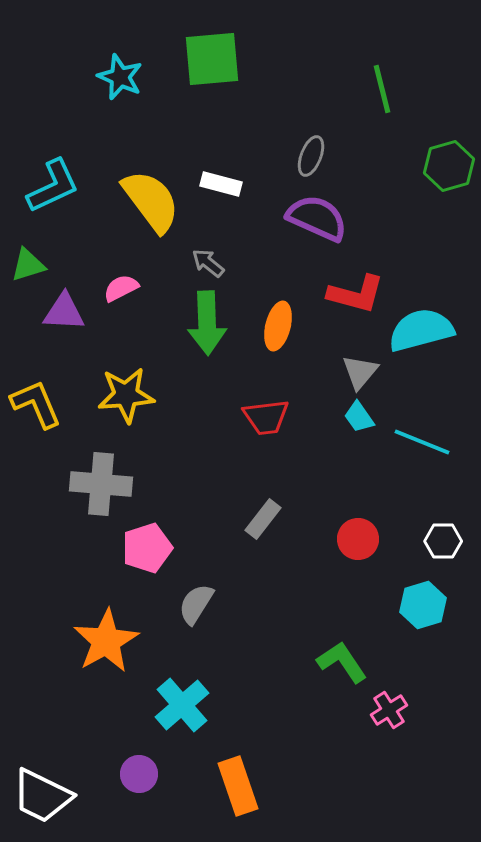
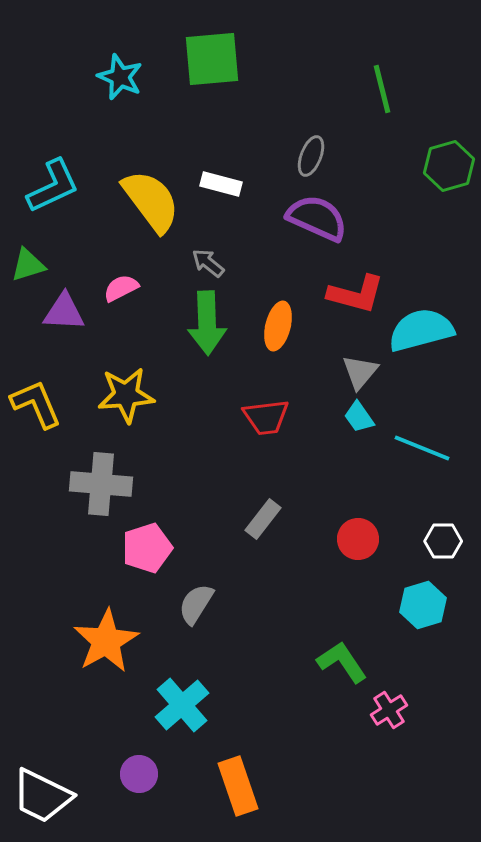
cyan line: moved 6 px down
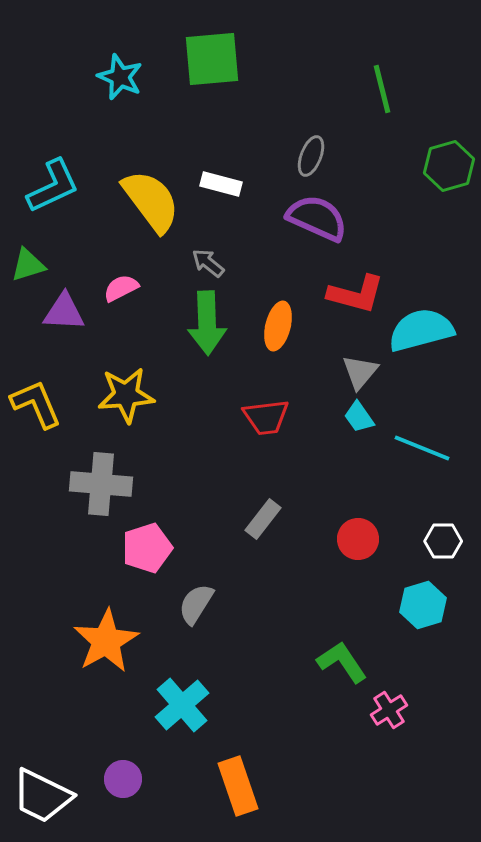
purple circle: moved 16 px left, 5 px down
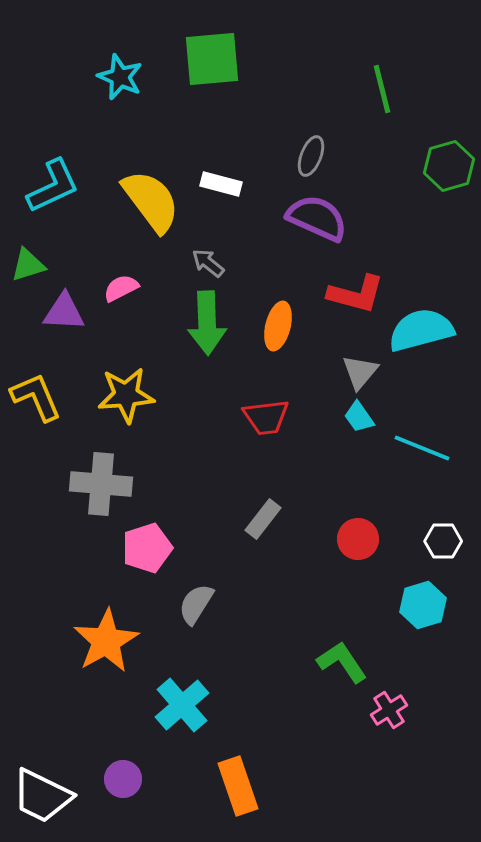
yellow L-shape: moved 7 px up
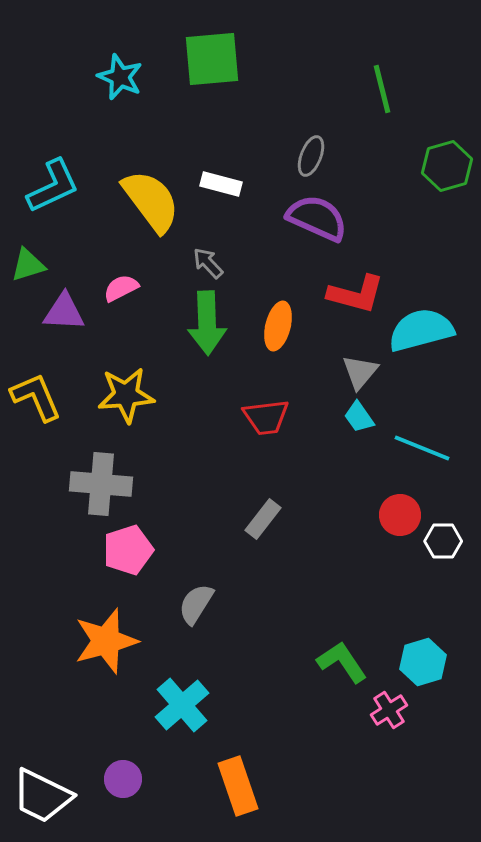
green hexagon: moved 2 px left
gray arrow: rotated 8 degrees clockwise
red circle: moved 42 px right, 24 px up
pink pentagon: moved 19 px left, 2 px down
cyan hexagon: moved 57 px down
orange star: rotated 14 degrees clockwise
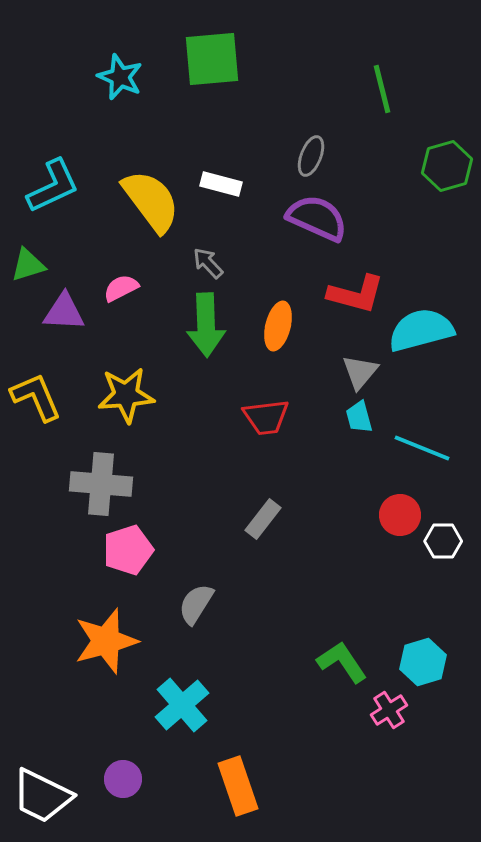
green arrow: moved 1 px left, 2 px down
cyan trapezoid: rotated 20 degrees clockwise
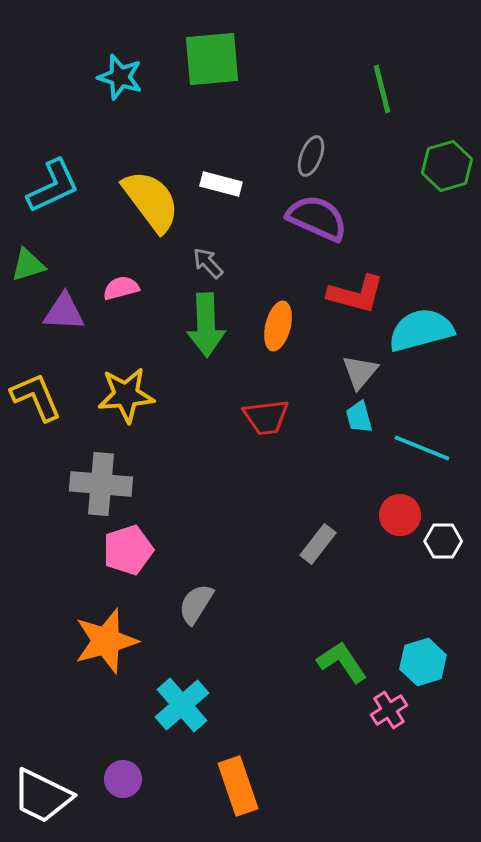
cyan star: rotated 6 degrees counterclockwise
pink semicircle: rotated 12 degrees clockwise
gray rectangle: moved 55 px right, 25 px down
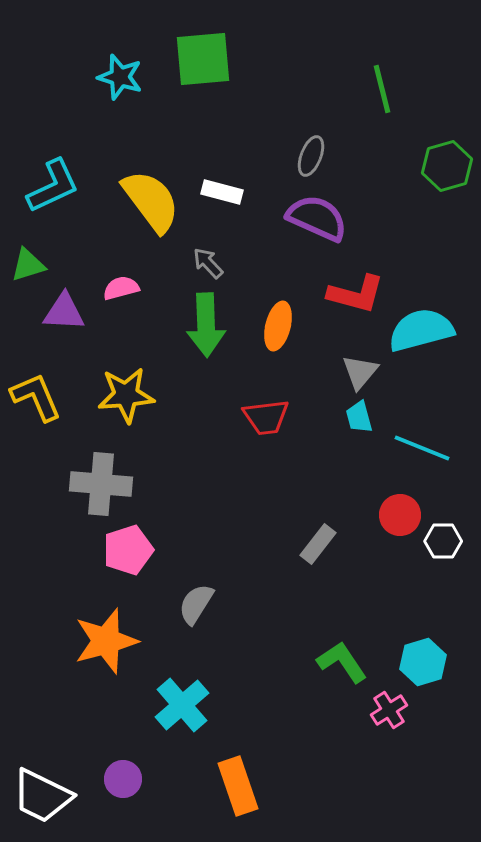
green square: moved 9 px left
white rectangle: moved 1 px right, 8 px down
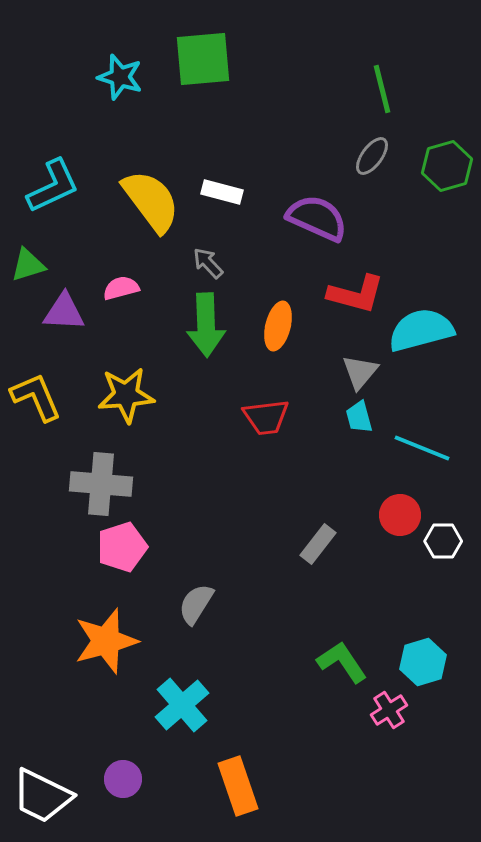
gray ellipse: moved 61 px right; rotated 15 degrees clockwise
pink pentagon: moved 6 px left, 3 px up
